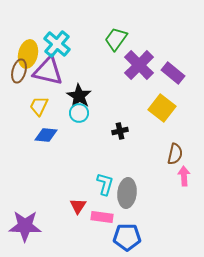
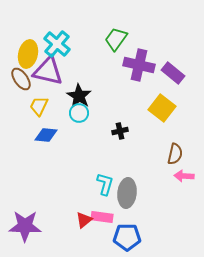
purple cross: rotated 32 degrees counterclockwise
brown ellipse: moved 2 px right, 8 px down; rotated 50 degrees counterclockwise
pink arrow: rotated 84 degrees counterclockwise
red triangle: moved 6 px right, 14 px down; rotated 18 degrees clockwise
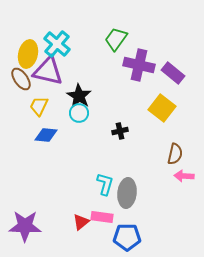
red triangle: moved 3 px left, 2 px down
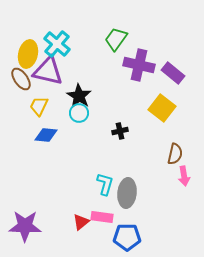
pink arrow: rotated 102 degrees counterclockwise
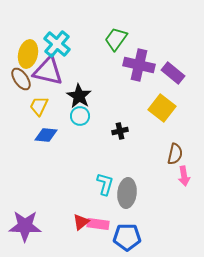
cyan circle: moved 1 px right, 3 px down
pink rectangle: moved 4 px left, 7 px down
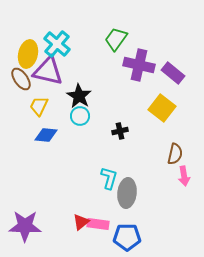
cyan L-shape: moved 4 px right, 6 px up
